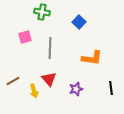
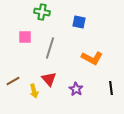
blue square: rotated 32 degrees counterclockwise
pink square: rotated 16 degrees clockwise
gray line: rotated 15 degrees clockwise
orange L-shape: rotated 20 degrees clockwise
purple star: rotated 24 degrees counterclockwise
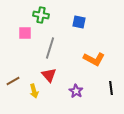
green cross: moved 1 px left, 3 px down
pink square: moved 4 px up
orange L-shape: moved 2 px right, 1 px down
red triangle: moved 4 px up
purple star: moved 2 px down
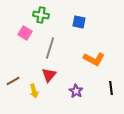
pink square: rotated 32 degrees clockwise
red triangle: rotated 21 degrees clockwise
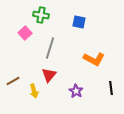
pink square: rotated 16 degrees clockwise
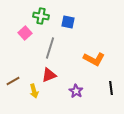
green cross: moved 1 px down
blue square: moved 11 px left
red triangle: rotated 28 degrees clockwise
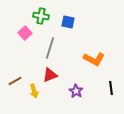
red triangle: moved 1 px right
brown line: moved 2 px right
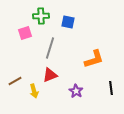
green cross: rotated 14 degrees counterclockwise
pink square: rotated 24 degrees clockwise
orange L-shape: rotated 45 degrees counterclockwise
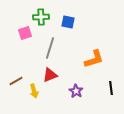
green cross: moved 1 px down
brown line: moved 1 px right
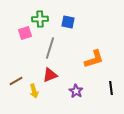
green cross: moved 1 px left, 2 px down
